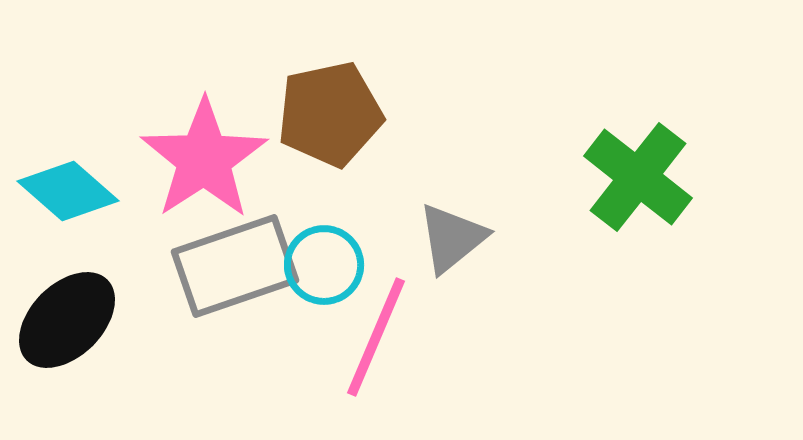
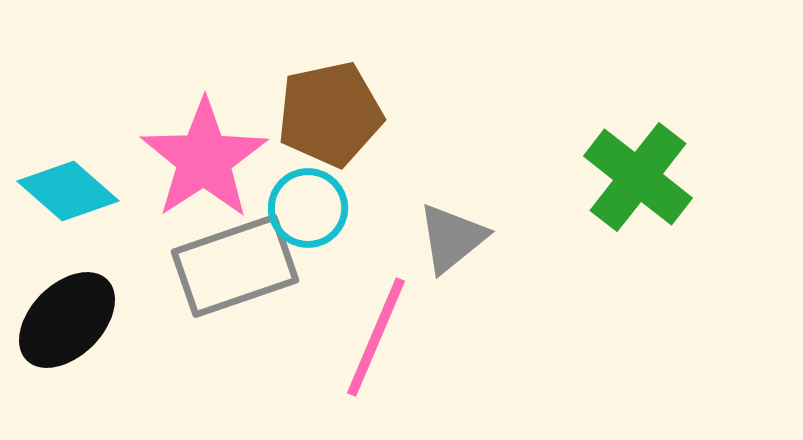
cyan circle: moved 16 px left, 57 px up
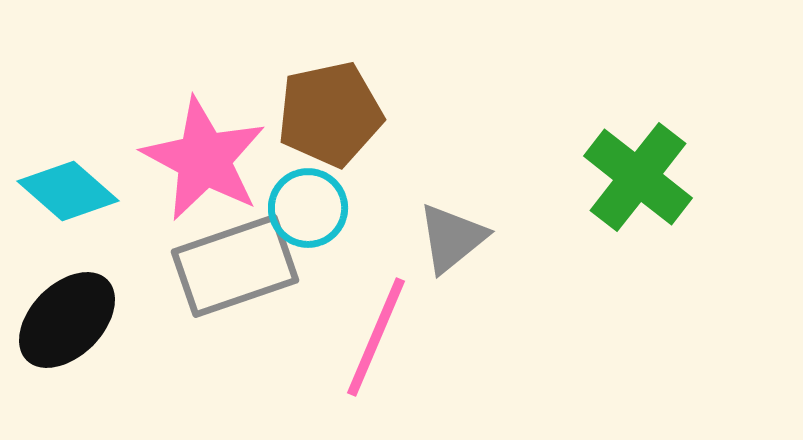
pink star: rotated 11 degrees counterclockwise
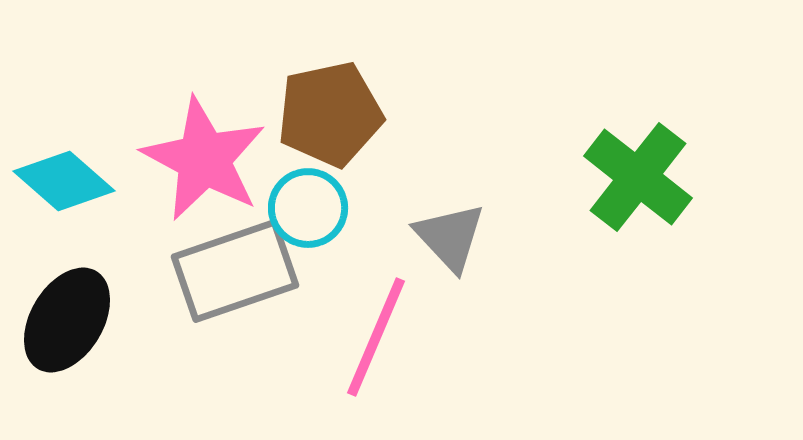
cyan diamond: moved 4 px left, 10 px up
gray triangle: moved 2 px left, 1 px up; rotated 34 degrees counterclockwise
gray rectangle: moved 5 px down
black ellipse: rotated 14 degrees counterclockwise
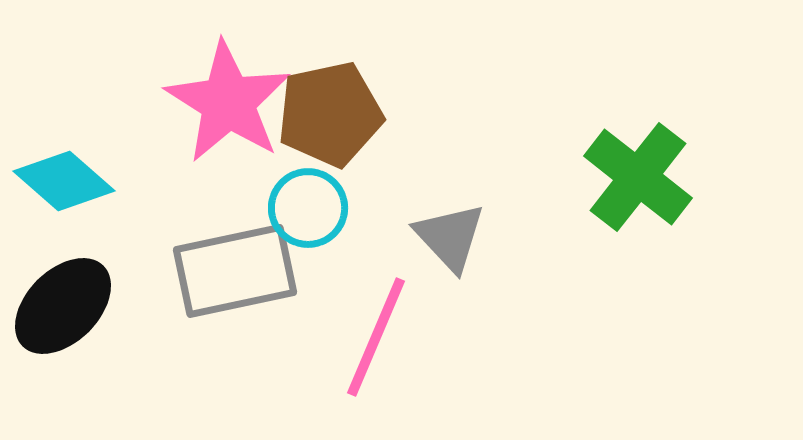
pink star: moved 24 px right, 57 px up; rotated 4 degrees clockwise
gray rectangle: rotated 7 degrees clockwise
black ellipse: moved 4 px left, 14 px up; rotated 14 degrees clockwise
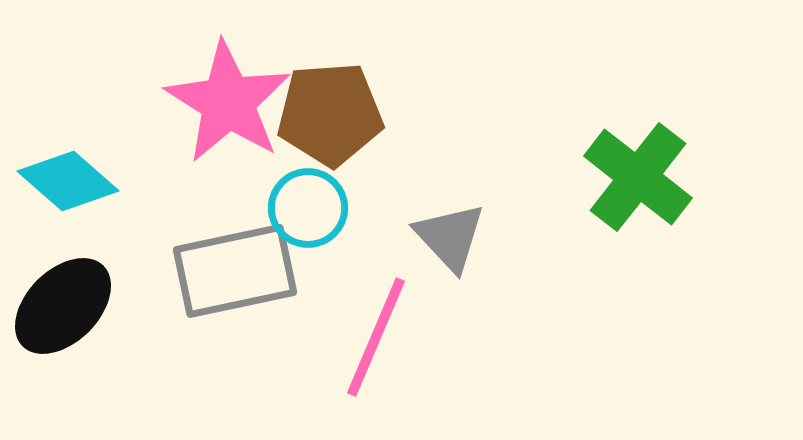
brown pentagon: rotated 8 degrees clockwise
cyan diamond: moved 4 px right
